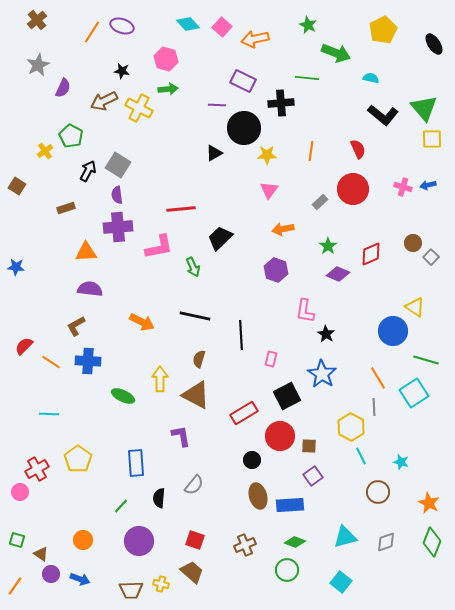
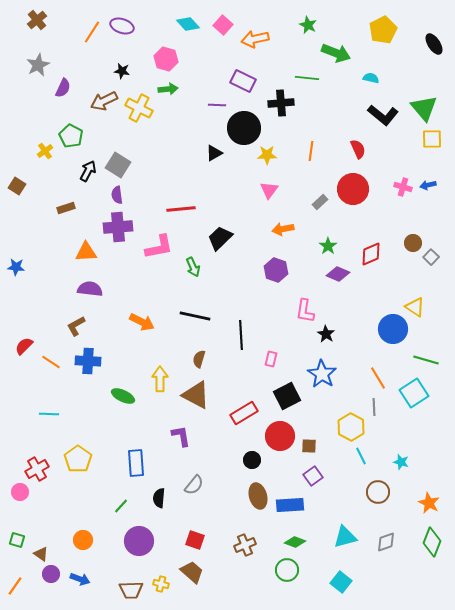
pink square at (222, 27): moved 1 px right, 2 px up
blue circle at (393, 331): moved 2 px up
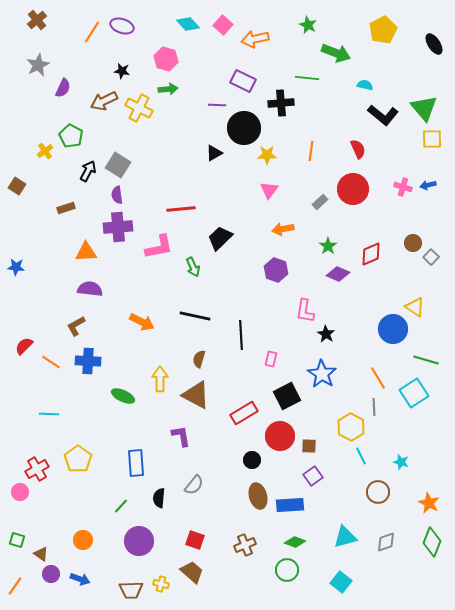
cyan semicircle at (371, 78): moved 6 px left, 7 px down
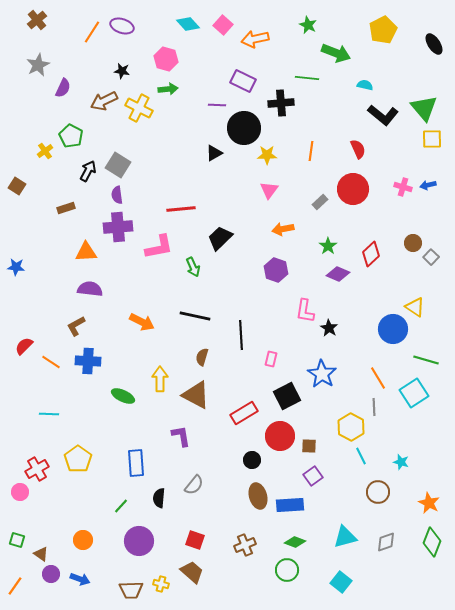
red diamond at (371, 254): rotated 20 degrees counterclockwise
black star at (326, 334): moved 3 px right, 6 px up
brown semicircle at (199, 359): moved 3 px right, 2 px up
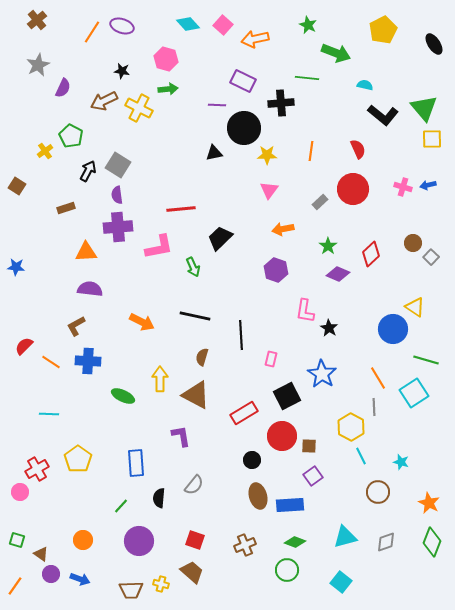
black triangle at (214, 153): rotated 18 degrees clockwise
red circle at (280, 436): moved 2 px right
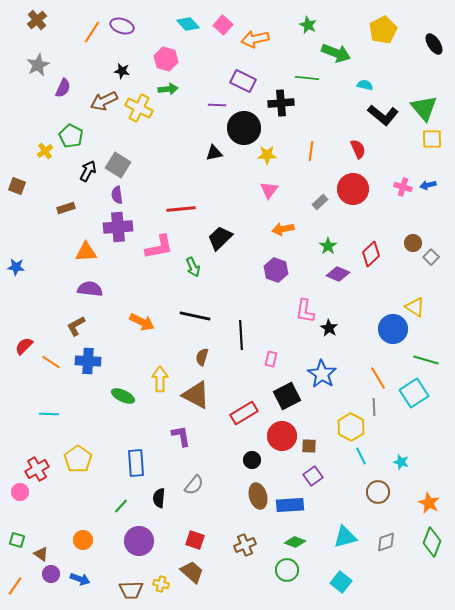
brown square at (17, 186): rotated 12 degrees counterclockwise
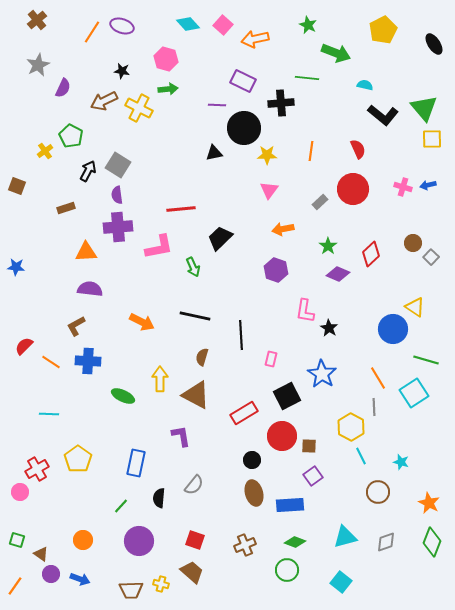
blue rectangle at (136, 463): rotated 16 degrees clockwise
brown ellipse at (258, 496): moved 4 px left, 3 px up
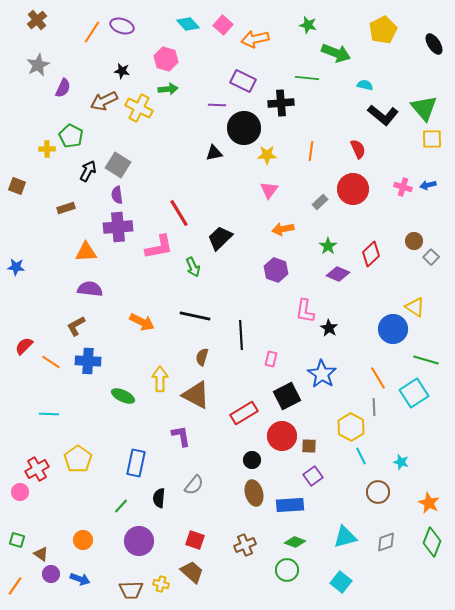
green star at (308, 25): rotated 12 degrees counterclockwise
yellow cross at (45, 151): moved 2 px right, 2 px up; rotated 35 degrees clockwise
red line at (181, 209): moved 2 px left, 4 px down; rotated 64 degrees clockwise
brown circle at (413, 243): moved 1 px right, 2 px up
